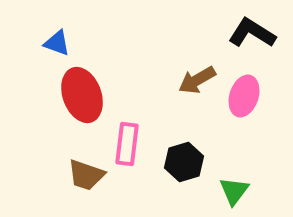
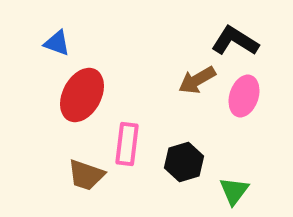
black L-shape: moved 17 px left, 8 px down
red ellipse: rotated 48 degrees clockwise
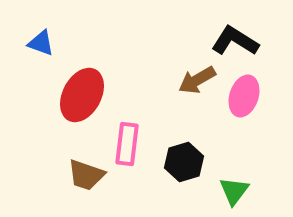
blue triangle: moved 16 px left
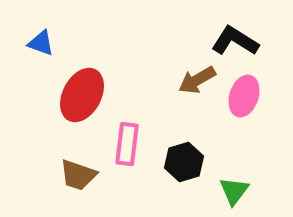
brown trapezoid: moved 8 px left
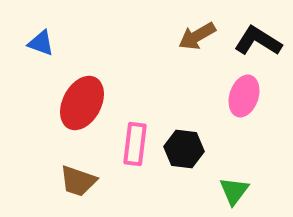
black L-shape: moved 23 px right
brown arrow: moved 44 px up
red ellipse: moved 8 px down
pink rectangle: moved 8 px right
black hexagon: moved 13 px up; rotated 24 degrees clockwise
brown trapezoid: moved 6 px down
